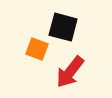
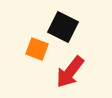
black square: rotated 12 degrees clockwise
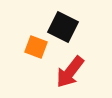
orange square: moved 1 px left, 2 px up
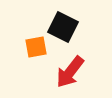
orange square: rotated 30 degrees counterclockwise
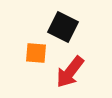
orange square: moved 6 px down; rotated 15 degrees clockwise
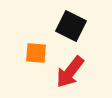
black square: moved 8 px right, 1 px up
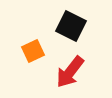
orange square: moved 3 px left, 2 px up; rotated 30 degrees counterclockwise
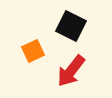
red arrow: moved 1 px right, 1 px up
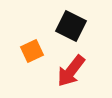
orange square: moved 1 px left
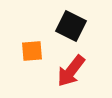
orange square: rotated 20 degrees clockwise
